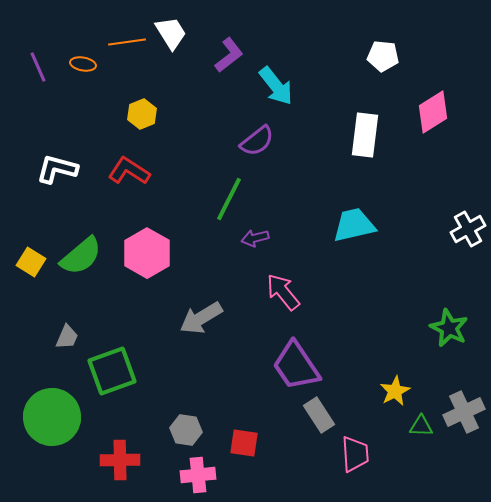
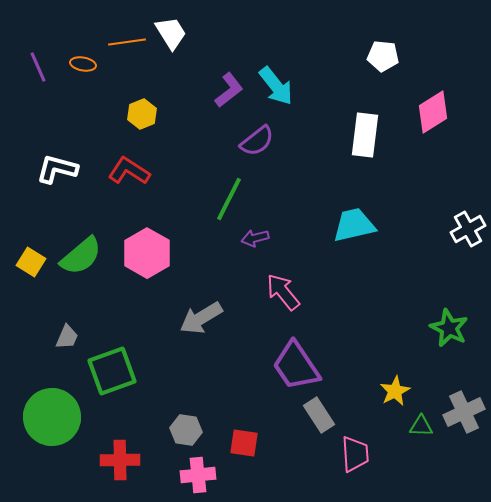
purple L-shape: moved 35 px down
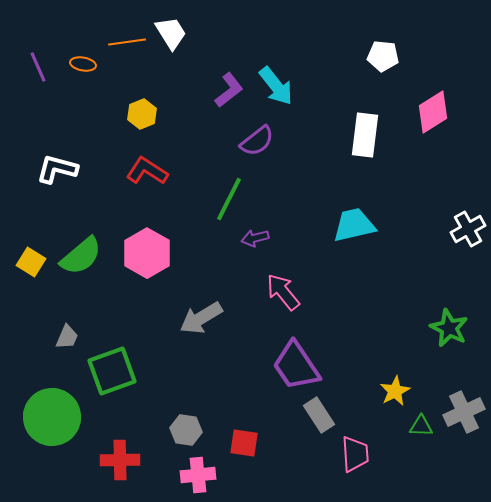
red L-shape: moved 18 px right
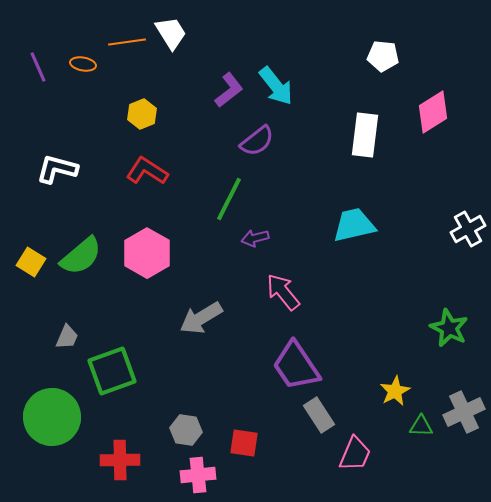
pink trapezoid: rotated 27 degrees clockwise
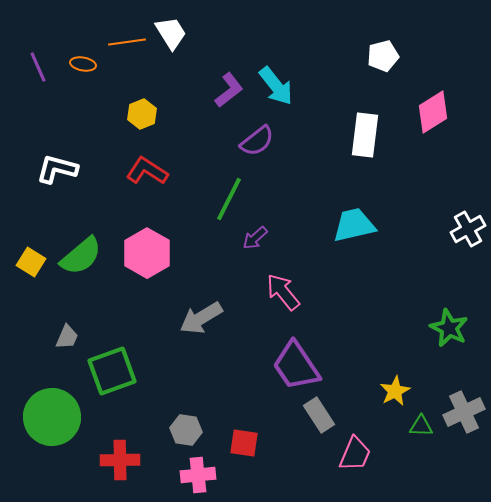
white pentagon: rotated 20 degrees counterclockwise
purple arrow: rotated 28 degrees counterclockwise
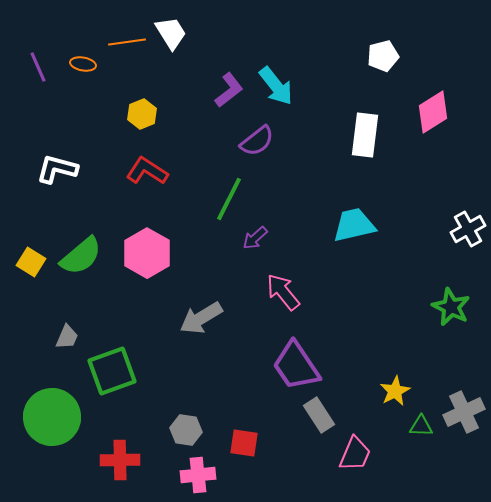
green star: moved 2 px right, 21 px up
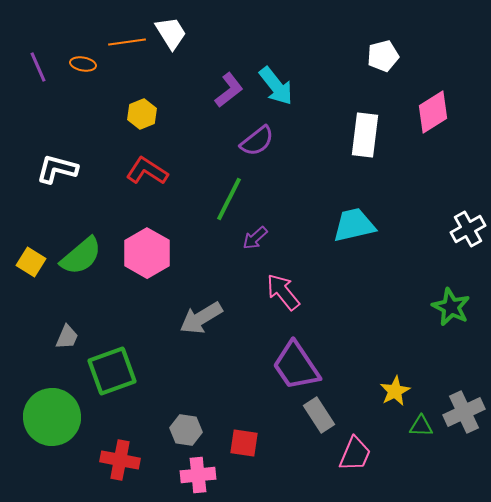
red cross: rotated 12 degrees clockwise
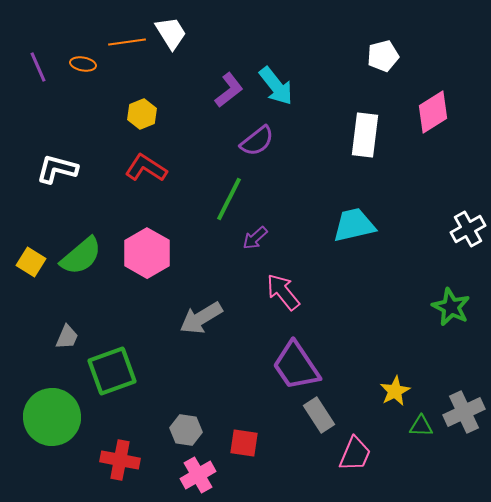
red L-shape: moved 1 px left, 3 px up
pink cross: rotated 24 degrees counterclockwise
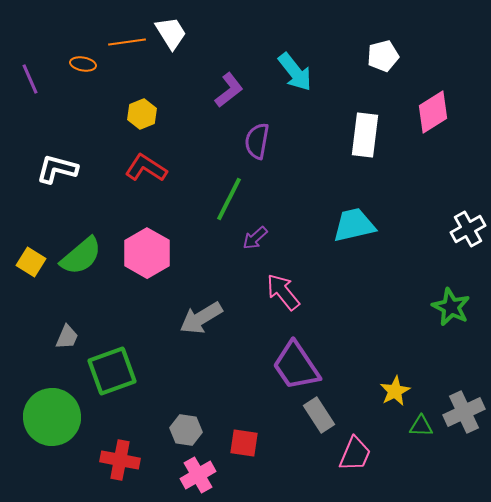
purple line: moved 8 px left, 12 px down
cyan arrow: moved 19 px right, 14 px up
purple semicircle: rotated 138 degrees clockwise
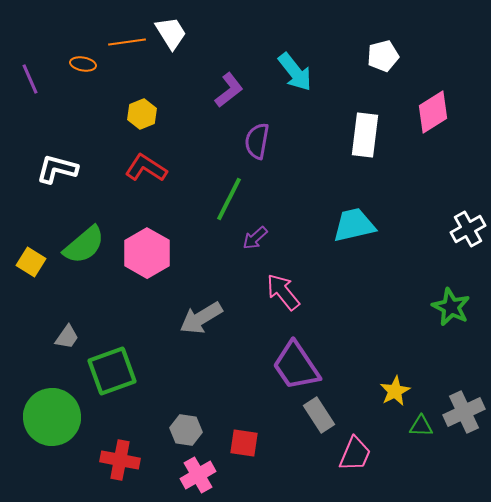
green semicircle: moved 3 px right, 11 px up
gray trapezoid: rotated 12 degrees clockwise
